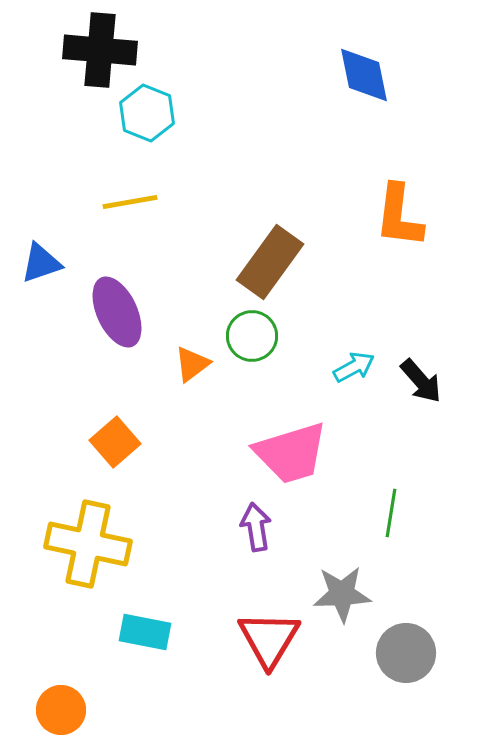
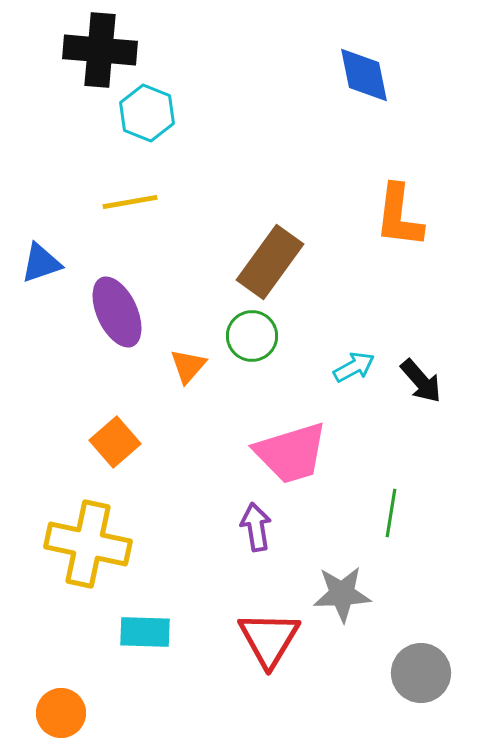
orange triangle: moved 4 px left, 2 px down; rotated 12 degrees counterclockwise
cyan rectangle: rotated 9 degrees counterclockwise
gray circle: moved 15 px right, 20 px down
orange circle: moved 3 px down
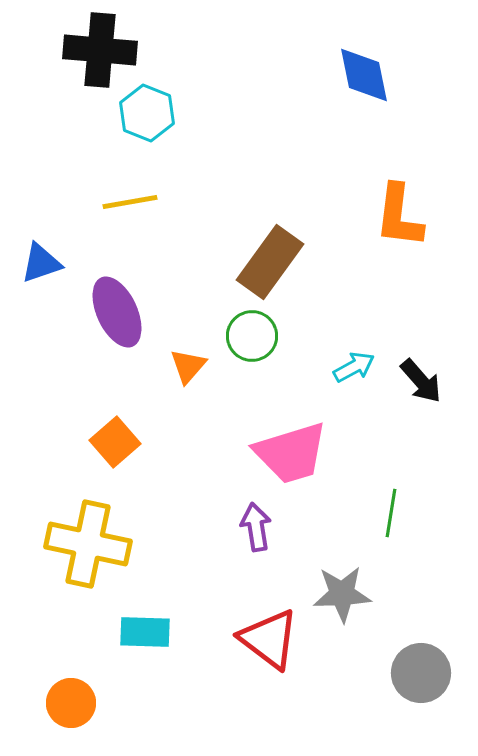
red triangle: rotated 24 degrees counterclockwise
orange circle: moved 10 px right, 10 px up
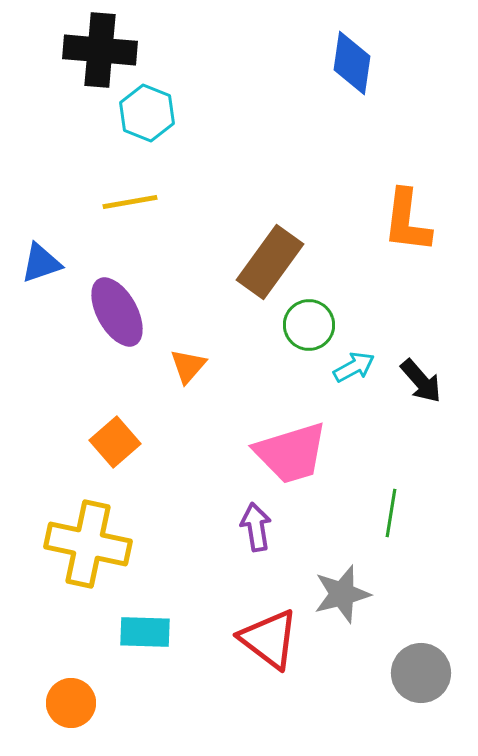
blue diamond: moved 12 px left, 12 px up; rotated 20 degrees clockwise
orange L-shape: moved 8 px right, 5 px down
purple ellipse: rotated 4 degrees counterclockwise
green circle: moved 57 px right, 11 px up
gray star: rotated 12 degrees counterclockwise
